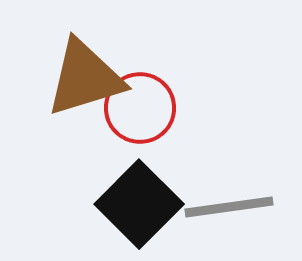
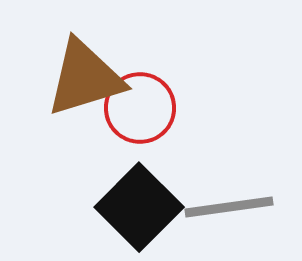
black square: moved 3 px down
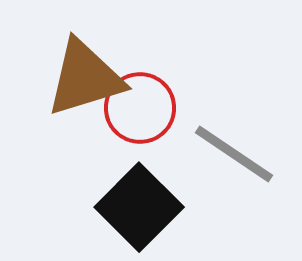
gray line: moved 5 px right, 53 px up; rotated 42 degrees clockwise
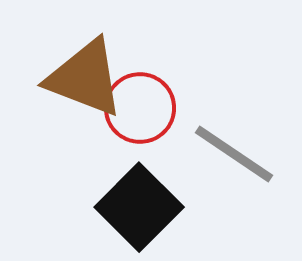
brown triangle: rotated 38 degrees clockwise
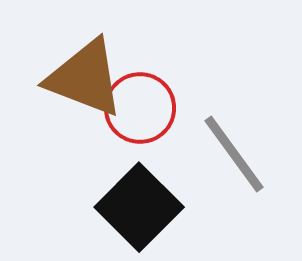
gray line: rotated 20 degrees clockwise
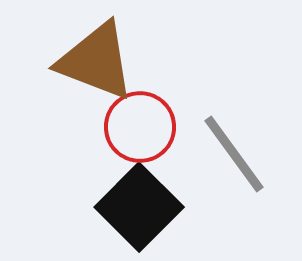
brown triangle: moved 11 px right, 17 px up
red circle: moved 19 px down
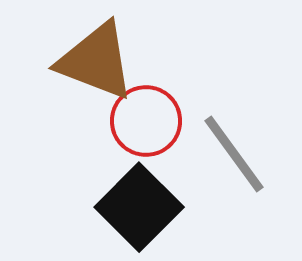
red circle: moved 6 px right, 6 px up
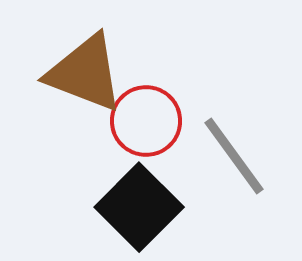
brown triangle: moved 11 px left, 12 px down
gray line: moved 2 px down
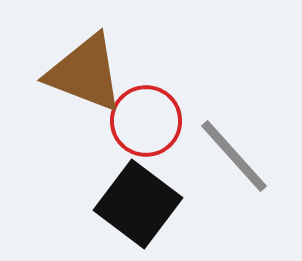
gray line: rotated 6 degrees counterclockwise
black square: moved 1 px left, 3 px up; rotated 8 degrees counterclockwise
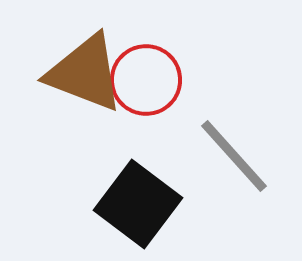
red circle: moved 41 px up
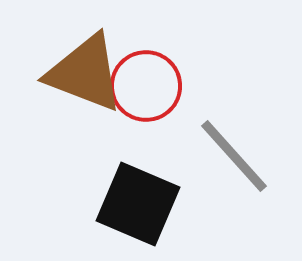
red circle: moved 6 px down
black square: rotated 14 degrees counterclockwise
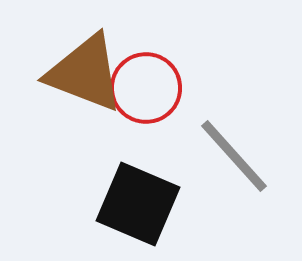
red circle: moved 2 px down
